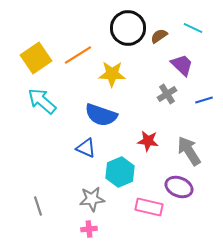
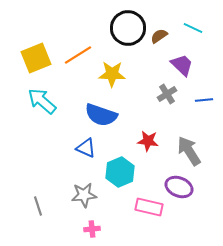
yellow square: rotated 12 degrees clockwise
blue line: rotated 12 degrees clockwise
gray star: moved 8 px left, 4 px up
pink cross: moved 3 px right
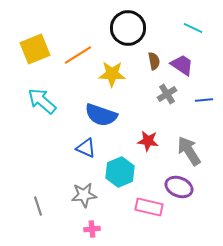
brown semicircle: moved 5 px left, 25 px down; rotated 114 degrees clockwise
yellow square: moved 1 px left, 9 px up
purple trapezoid: rotated 10 degrees counterclockwise
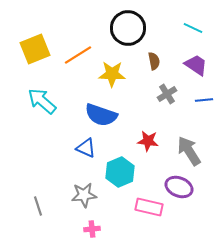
purple trapezoid: moved 14 px right
